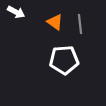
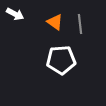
white arrow: moved 1 px left, 2 px down
white pentagon: moved 3 px left
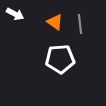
white pentagon: moved 1 px left, 1 px up
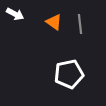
orange triangle: moved 1 px left
white pentagon: moved 9 px right, 15 px down; rotated 8 degrees counterclockwise
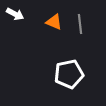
orange triangle: rotated 12 degrees counterclockwise
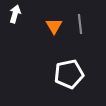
white arrow: rotated 102 degrees counterclockwise
orange triangle: moved 4 px down; rotated 36 degrees clockwise
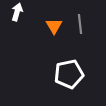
white arrow: moved 2 px right, 2 px up
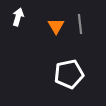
white arrow: moved 1 px right, 5 px down
orange triangle: moved 2 px right
